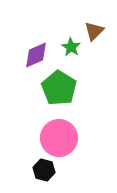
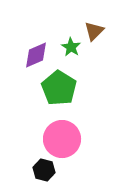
pink circle: moved 3 px right, 1 px down
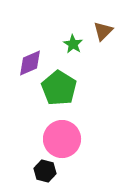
brown triangle: moved 9 px right
green star: moved 2 px right, 3 px up
purple diamond: moved 6 px left, 8 px down
black hexagon: moved 1 px right, 1 px down
